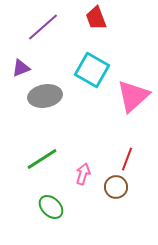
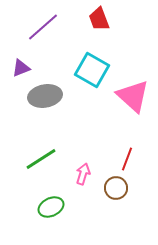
red trapezoid: moved 3 px right, 1 px down
pink triangle: rotated 36 degrees counterclockwise
green line: moved 1 px left
brown circle: moved 1 px down
green ellipse: rotated 70 degrees counterclockwise
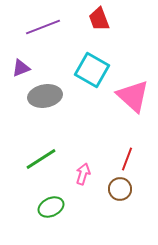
purple line: rotated 20 degrees clockwise
brown circle: moved 4 px right, 1 px down
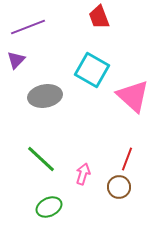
red trapezoid: moved 2 px up
purple line: moved 15 px left
purple triangle: moved 5 px left, 8 px up; rotated 24 degrees counterclockwise
green line: rotated 76 degrees clockwise
brown circle: moved 1 px left, 2 px up
green ellipse: moved 2 px left
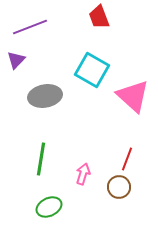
purple line: moved 2 px right
green line: rotated 56 degrees clockwise
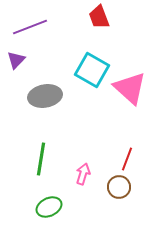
pink triangle: moved 3 px left, 8 px up
